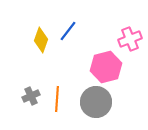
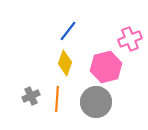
yellow diamond: moved 24 px right, 23 px down
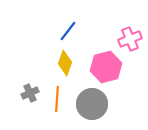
gray cross: moved 1 px left, 3 px up
gray circle: moved 4 px left, 2 px down
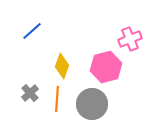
blue line: moved 36 px left; rotated 10 degrees clockwise
yellow diamond: moved 3 px left, 3 px down
gray cross: rotated 18 degrees counterclockwise
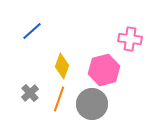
pink cross: rotated 30 degrees clockwise
pink hexagon: moved 2 px left, 3 px down
orange line: moved 2 px right; rotated 15 degrees clockwise
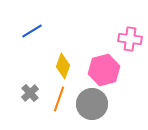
blue line: rotated 10 degrees clockwise
yellow diamond: moved 1 px right
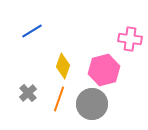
gray cross: moved 2 px left
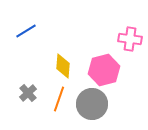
blue line: moved 6 px left
yellow diamond: rotated 15 degrees counterclockwise
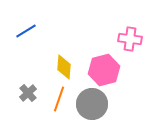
yellow diamond: moved 1 px right, 1 px down
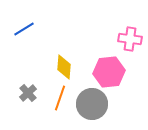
blue line: moved 2 px left, 2 px up
pink hexagon: moved 5 px right, 2 px down; rotated 8 degrees clockwise
orange line: moved 1 px right, 1 px up
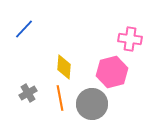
blue line: rotated 15 degrees counterclockwise
pink hexagon: moved 3 px right; rotated 8 degrees counterclockwise
gray cross: rotated 12 degrees clockwise
orange line: rotated 30 degrees counterclockwise
